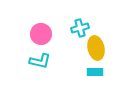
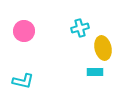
pink circle: moved 17 px left, 3 px up
yellow ellipse: moved 7 px right
cyan L-shape: moved 17 px left, 20 px down
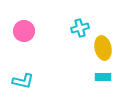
cyan rectangle: moved 8 px right, 5 px down
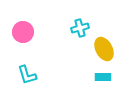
pink circle: moved 1 px left, 1 px down
yellow ellipse: moved 1 px right, 1 px down; rotated 15 degrees counterclockwise
cyan L-shape: moved 4 px right, 6 px up; rotated 60 degrees clockwise
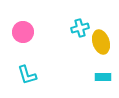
yellow ellipse: moved 3 px left, 7 px up; rotated 10 degrees clockwise
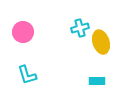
cyan rectangle: moved 6 px left, 4 px down
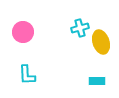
cyan L-shape: rotated 15 degrees clockwise
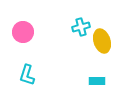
cyan cross: moved 1 px right, 1 px up
yellow ellipse: moved 1 px right, 1 px up
cyan L-shape: rotated 20 degrees clockwise
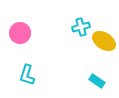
pink circle: moved 3 px left, 1 px down
yellow ellipse: moved 2 px right; rotated 40 degrees counterclockwise
cyan rectangle: rotated 35 degrees clockwise
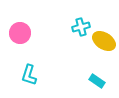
cyan L-shape: moved 2 px right
